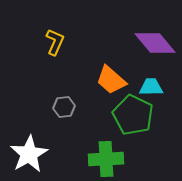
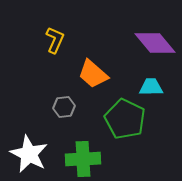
yellow L-shape: moved 2 px up
orange trapezoid: moved 18 px left, 6 px up
green pentagon: moved 8 px left, 4 px down
white star: rotated 15 degrees counterclockwise
green cross: moved 23 px left
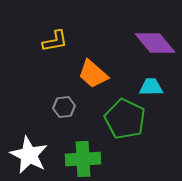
yellow L-shape: moved 1 px down; rotated 56 degrees clockwise
white star: moved 1 px down
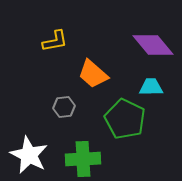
purple diamond: moved 2 px left, 2 px down
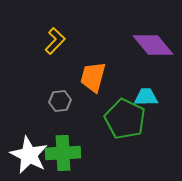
yellow L-shape: rotated 36 degrees counterclockwise
orange trapezoid: moved 3 px down; rotated 64 degrees clockwise
cyan trapezoid: moved 5 px left, 10 px down
gray hexagon: moved 4 px left, 6 px up
green cross: moved 20 px left, 6 px up
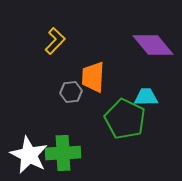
orange trapezoid: rotated 12 degrees counterclockwise
gray hexagon: moved 11 px right, 9 px up
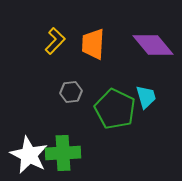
orange trapezoid: moved 33 px up
cyan trapezoid: rotated 75 degrees clockwise
green pentagon: moved 10 px left, 10 px up
